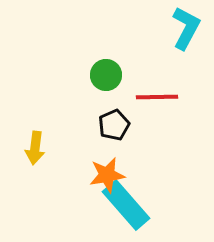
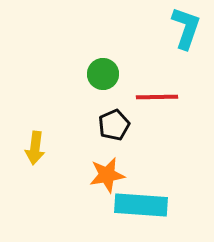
cyan L-shape: rotated 9 degrees counterclockwise
green circle: moved 3 px left, 1 px up
cyan rectangle: moved 15 px right; rotated 45 degrees counterclockwise
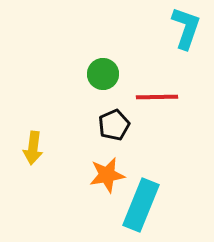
yellow arrow: moved 2 px left
cyan rectangle: rotated 72 degrees counterclockwise
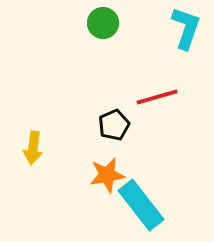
green circle: moved 51 px up
red line: rotated 15 degrees counterclockwise
cyan rectangle: rotated 60 degrees counterclockwise
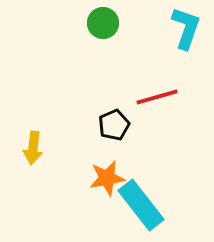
orange star: moved 3 px down
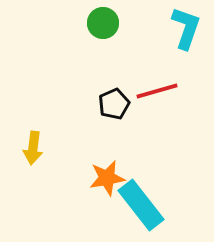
red line: moved 6 px up
black pentagon: moved 21 px up
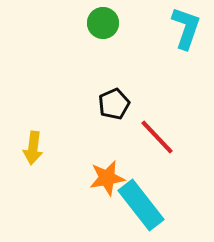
red line: moved 46 px down; rotated 63 degrees clockwise
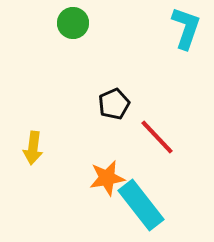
green circle: moved 30 px left
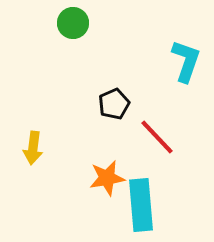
cyan L-shape: moved 33 px down
cyan rectangle: rotated 33 degrees clockwise
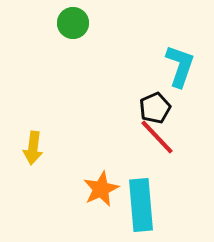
cyan L-shape: moved 6 px left, 5 px down
black pentagon: moved 41 px right, 4 px down
orange star: moved 6 px left, 11 px down; rotated 15 degrees counterclockwise
